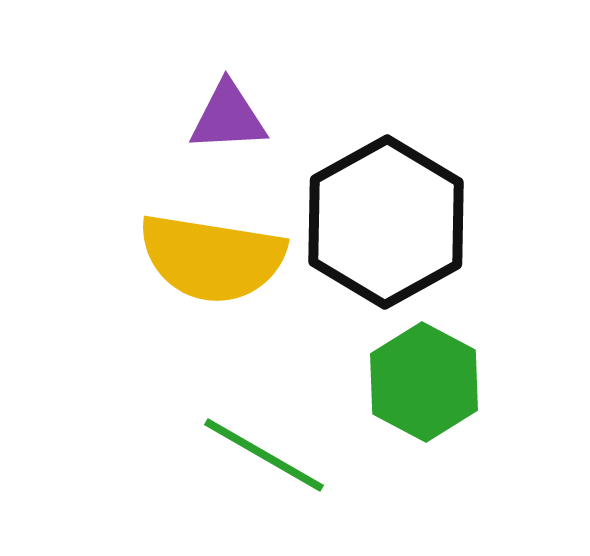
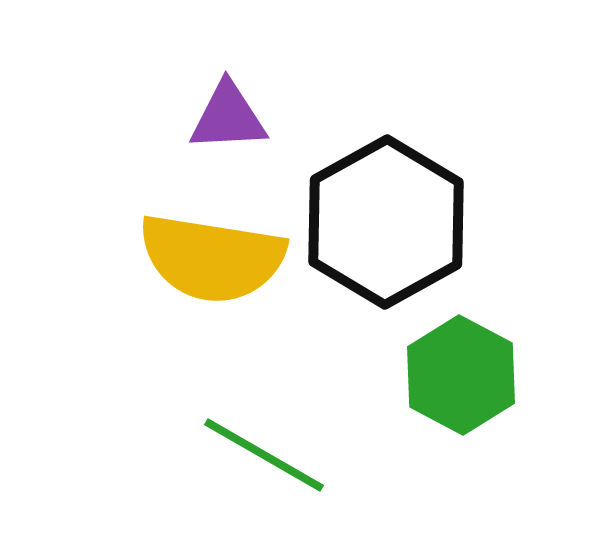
green hexagon: moved 37 px right, 7 px up
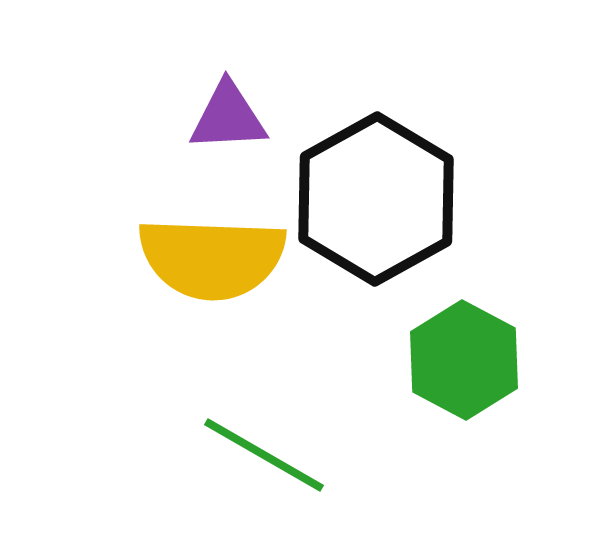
black hexagon: moved 10 px left, 23 px up
yellow semicircle: rotated 7 degrees counterclockwise
green hexagon: moved 3 px right, 15 px up
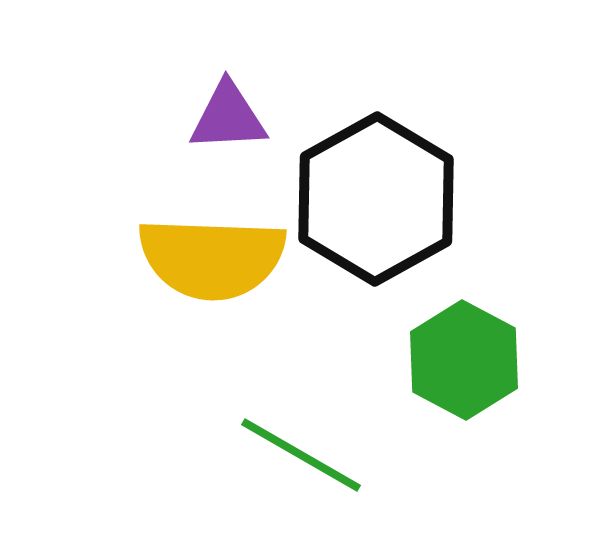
green line: moved 37 px right
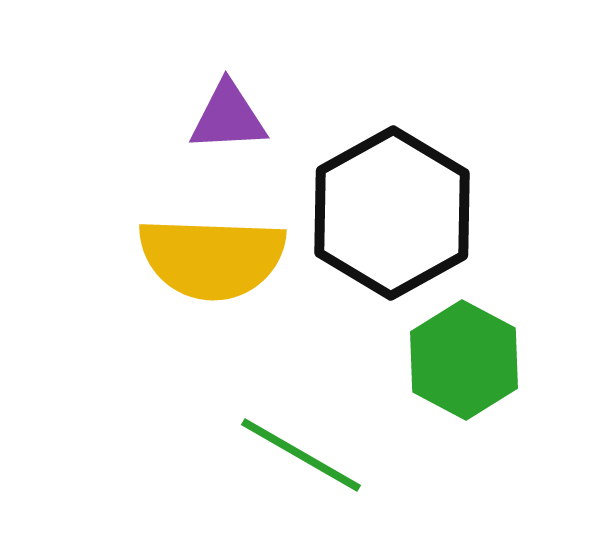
black hexagon: moved 16 px right, 14 px down
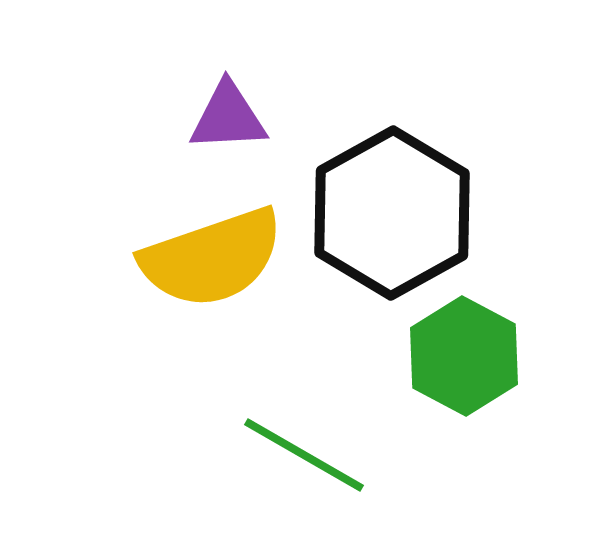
yellow semicircle: rotated 21 degrees counterclockwise
green hexagon: moved 4 px up
green line: moved 3 px right
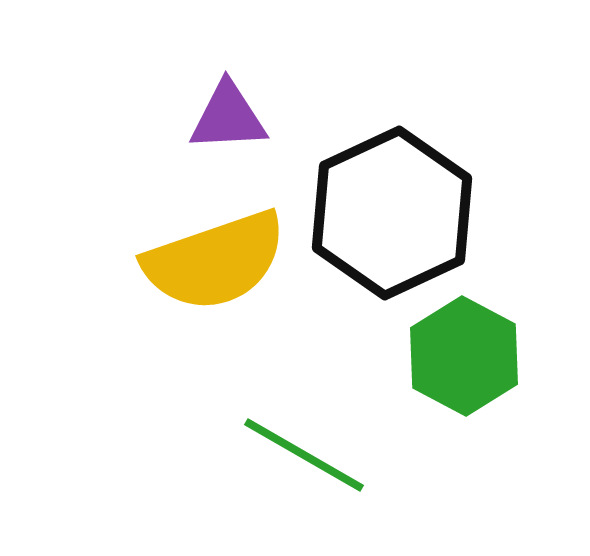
black hexagon: rotated 4 degrees clockwise
yellow semicircle: moved 3 px right, 3 px down
